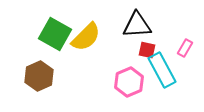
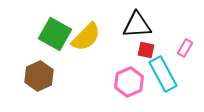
red square: moved 1 px left
cyan rectangle: moved 1 px right, 4 px down
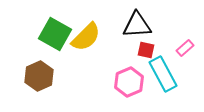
pink rectangle: rotated 18 degrees clockwise
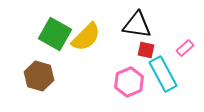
black triangle: rotated 12 degrees clockwise
brown hexagon: rotated 20 degrees counterclockwise
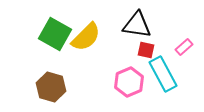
pink rectangle: moved 1 px left, 1 px up
brown hexagon: moved 12 px right, 11 px down
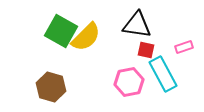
green square: moved 6 px right, 3 px up
pink rectangle: rotated 24 degrees clockwise
pink hexagon: rotated 12 degrees clockwise
